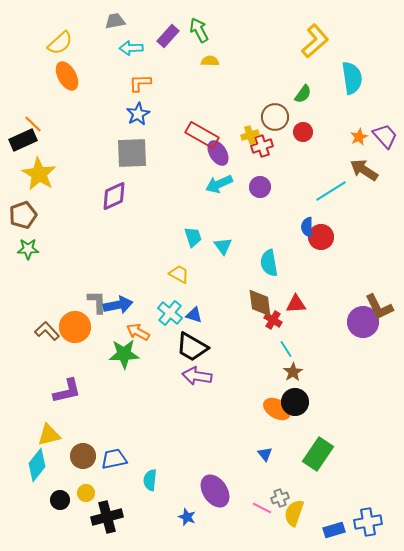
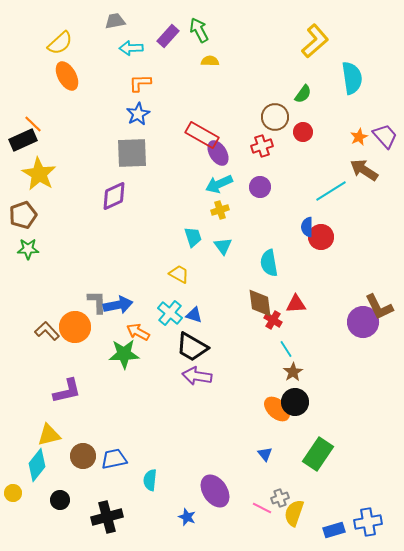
yellow cross at (250, 135): moved 30 px left, 75 px down
orange ellipse at (277, 409): rotated 12 degrees clockwise
yellow circle at (86, 493): moved 73 px left
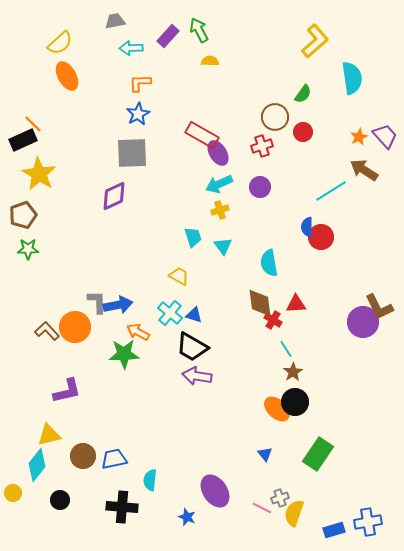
yellow trapezoid at (179, 274): moved 2 px down
black cross at (107, 517): moved 15 px right, 10 px up; rotated 20 degrees clockwise
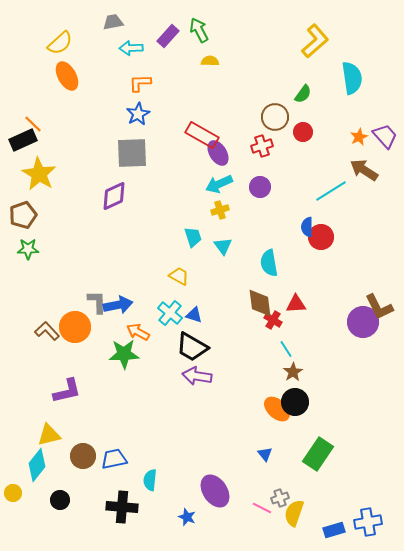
gray trapezoid at (115, 21): moved 2 px left, 1 px down
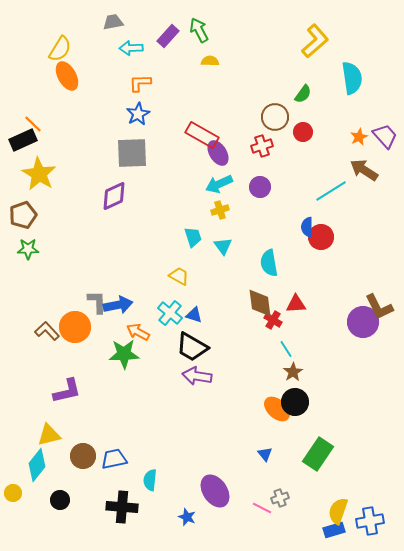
yellow semicircle at (60, 43): moved 6 px down; rotated 16 degrees counterclockwise
yellow semicircle at (294, 513): moved 44 px right, 2 px up
blue cross at (368, 522): moved 2 px right, 1 px up
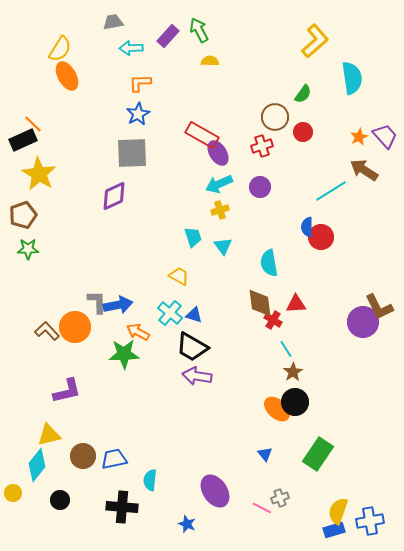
blue star at (187, 517): moved 7 px down
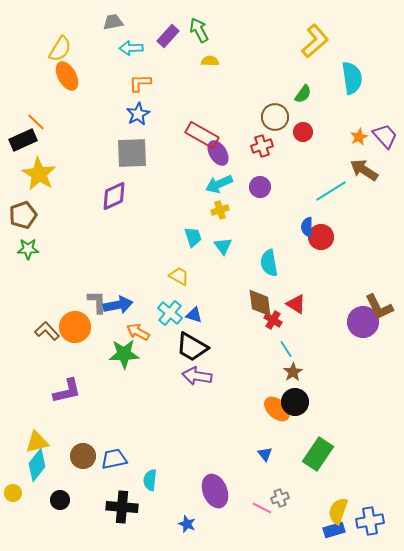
orange line at (33, 124): moved 3 px right, 2 px up
red triangle at (296, 304): rotated 35 degrees clockwise
yellow triangle at (49, 435): moved 12 px left, 7 px down
purple ellipse at (215, 491): rotated 12 degrees clockwise
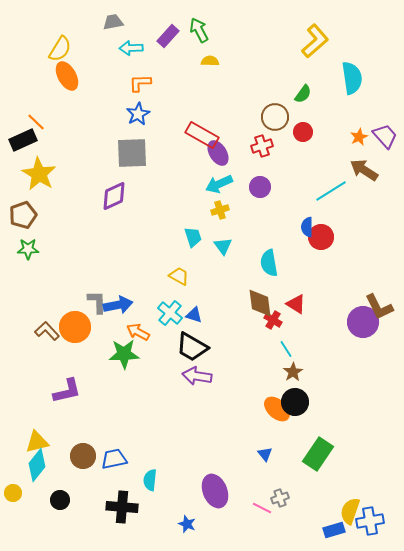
yellow semicircle at (338, 511): moved 12 px right
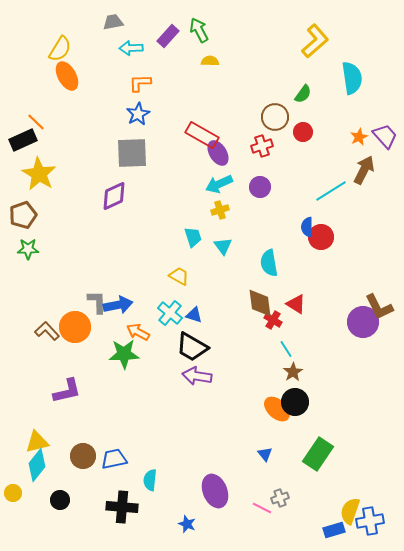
brown arrow at (364, 170): rotated 84 degrees clockwise
